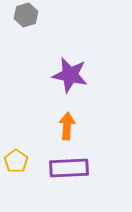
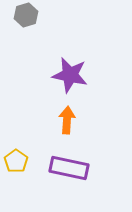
orange arrow: moved 6 px up
purple rectangle: rotated 15 degrees clockwise
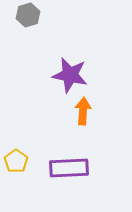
gray hexagon: moved 2 px right
orange arrow: moved 16 px right, 9 px up
purple rectangle: rotated 15 degrees counterclockwise
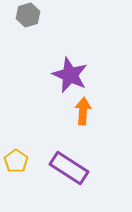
purple star: rotated 12 degrees clockwise
purple rectangle: rotated 36 degrees clockwise
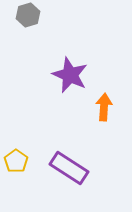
orange arrow: moved 21 px right, 4 px up
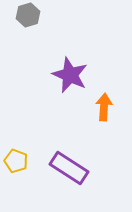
yellow pentagon: rotated 15 degrees counterclockwise
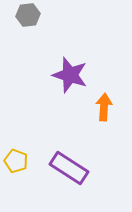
gray hexagon: rotated 10 degrees clockwise
purple star: rotated 6 degrees counterclockwise
